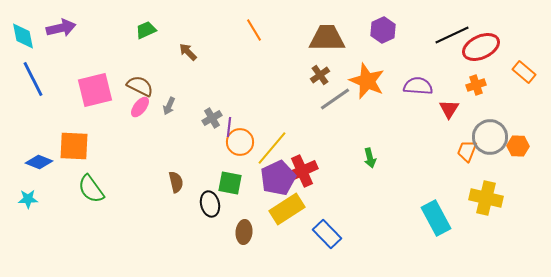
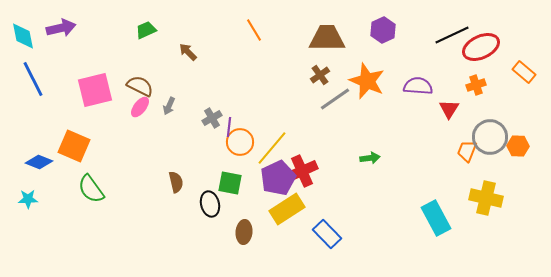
orange square at (74, 146): rotated 20 degrees clockwise
green arrow at (370, 158): rotated 84 degrees counterclockwise
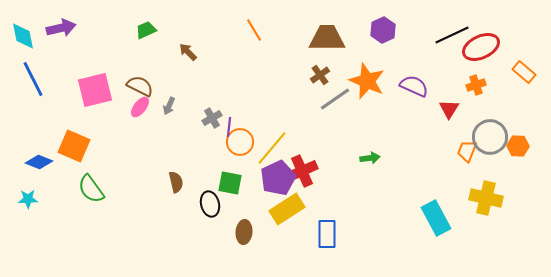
purple semicircle at (418, 86): moved 4 px left; rotated 20 degrees clockwise
blue rectangle at (327, 234): rotated 44 degrees clockwise
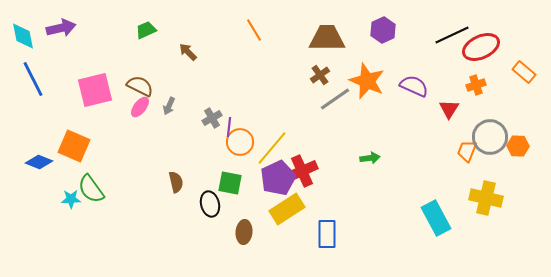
cyan star at (28, 199): moved 43 px right
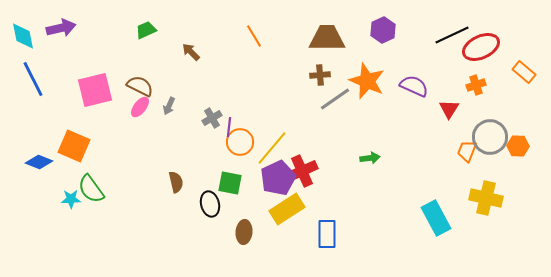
orange line at (254, 30): moved 6 px down
brown arrow at (188, 52): moved 3 px right
brown cross at (320, 75): rotated 30 degrees clockwise
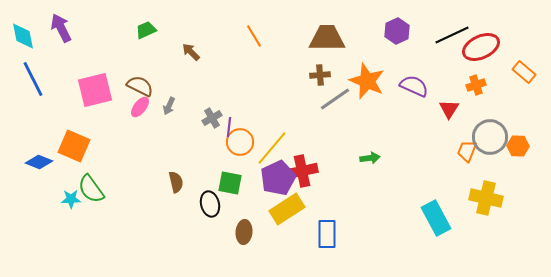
purple arrow at (61, 28): rotated 104 degrees counterclockwise
purple hexagon at (383, 30): moved 14 px right, 1 px down
red cross at (302, 171): rotated 12 degrees clockwise
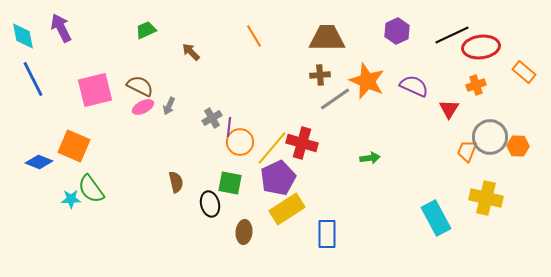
red ellipse at (481, 47): rotated 18 degrees clockwise
pink ellipse at (140, 107): moved 3 px right; rotated 25 degrees clockwise
red cross at (302, 171): moved 28 px up; rotated 28 degrees clockwise
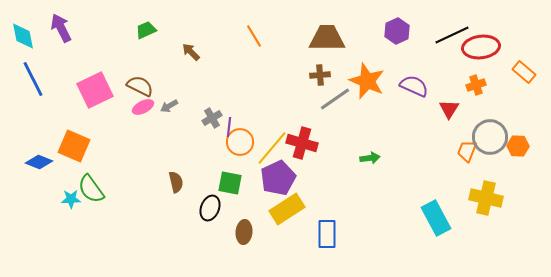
pink square at (95, 90): rotated 12 degrees counterclockwise
gray arrow at (169, 106): rotated 36 degrees clockwise
black ellipse at (210, 204): moved 4 px down; rotated 35 degrees clockwise
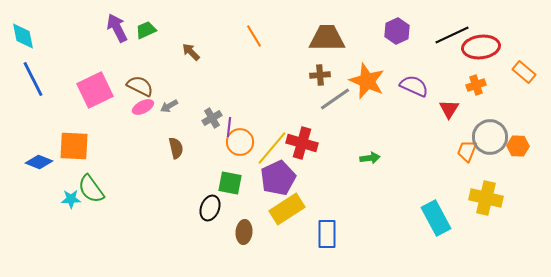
purple arrow at (61, 28): moved 56 px right
orange square at (74, 146): rotated 20 degrees counterclockwise
brown semicircle at (176, 182): moved 34 px up
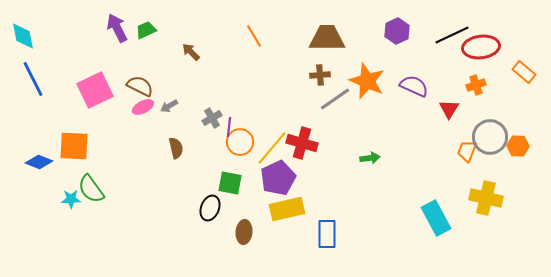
yellow rectangle at (287, 209): rotated 20 degrees clockwise
